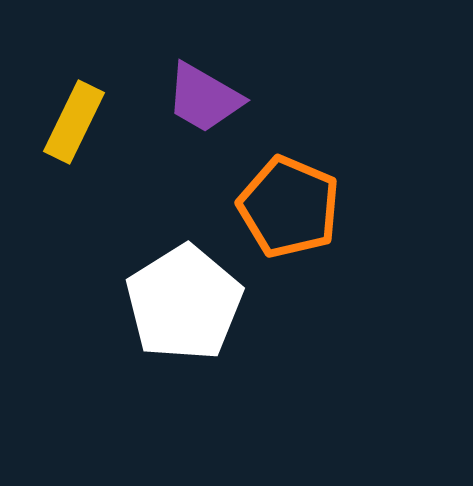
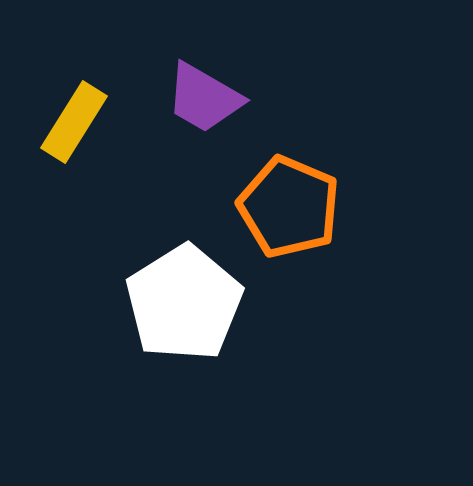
yellow rectangle: rotated 6 degrees clockwise
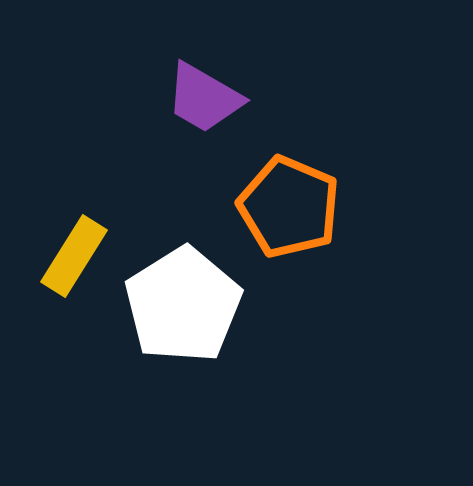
yellow rectangle: moved 134 px down
white pentagon: moved 1 px left, 2 px down
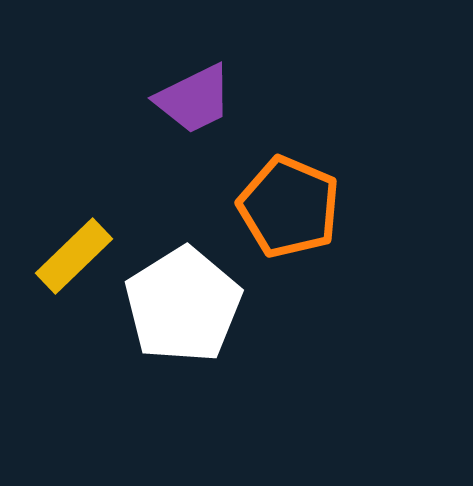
purple trapezoid: moved 10 px left, 1 px down; rotated 56 degrees counterclockwise
yellow rectangle: rotated 14 degrees clockwise
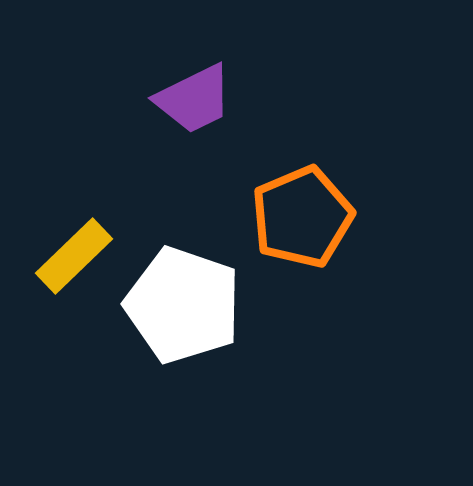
orange pentagon: moved 13 px right, 10 px down; rotated 26 degrees clockwise
white pentagon: rotated 21 degrees counterclockwise
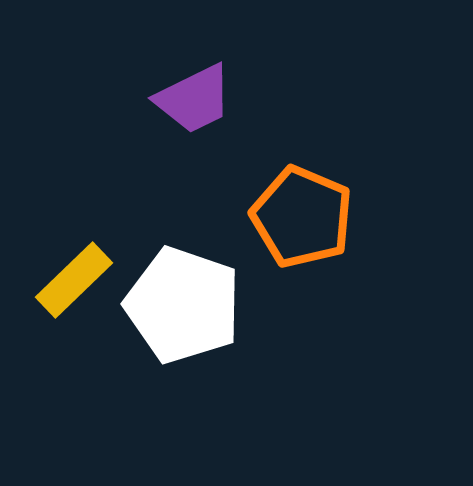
orange pentagon: rotated 26 degrees counterclockwise
yellow rectangle: moved 24 px down
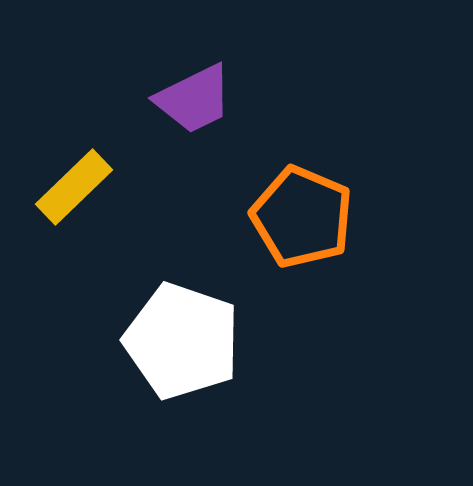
yellow rectangle: moved 93 px up
white pentagon: moved 1 px left, 36 px down
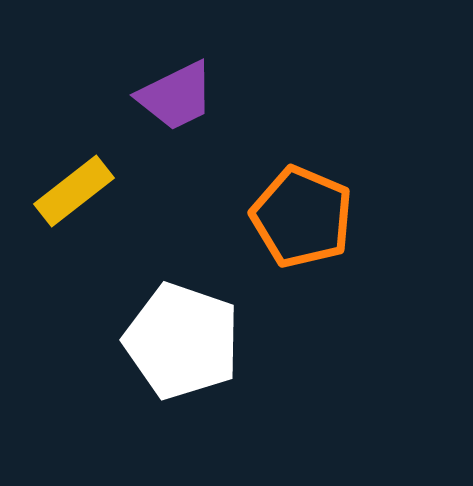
purple trapezoid: moved 18 px left, 3 px up
yellow rectangle: moved 4 px down; rotated 6 degrees clockwise
